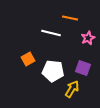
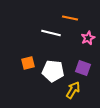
orange square: moved 4 px down; rotated 16 degrees clockwise
yellow arrow: moved 1 px right, 1 px down
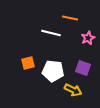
yellow arrow: rotated 84 degrees clockwise
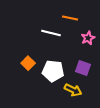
orange square: rotated 32 degrees counterclockwise
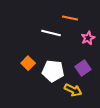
purple square: rotated 35 degrees clockwise
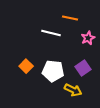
orange square: moved 2 px left, 3 px down
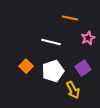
white line: moved 9 px down
white pentagon: rotated 25 degrees counterclockwise
yellow arrow: rotated 36 degrees clockwise
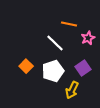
orange line: moved 1 px left, 6 px down
white line: moved 4 px right, 1 px down; rotated 30 degrees clockwise
yellow arrow: moved 1 px left; rotated 54 degrees clockwise
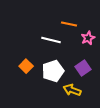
white line: moved 4 px left, 3 px up; rotated 30 degrees counterclockwise
yellow arrow: rotated 84 degrees clockwise
